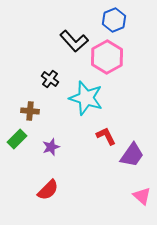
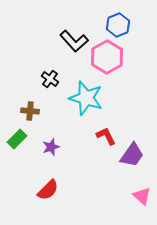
blue hexagon: moved 4 px right, 5 px down
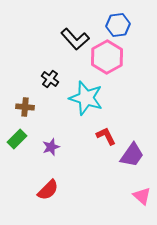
blue hexagon: rotated 15 degrees clockwise
black L-shape: moved 1 px right, 2 px up
brown cross: moved 5 px left, 4 px up
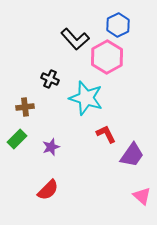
blue hexagon: rotated 20 degrees counterclockwise
black cross: rotated 12 degrees counterclockwise
brown cross: rotated 12 degrees counterclockwise
red L-shape: moved 2 px up
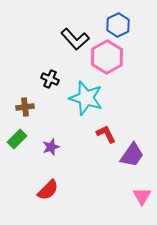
pink triangle: rotated 18 degrees clockwise
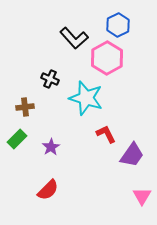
black L-shape: moved 1 px left, 1 px up
pink hexagon: moved 1 px down
purple star: rotated 12 degrees counterclockwise
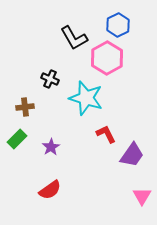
black L-shape: rotated 12 degrees clockwise
red semicircle: moved 2 px right; rotated 10 degrees clockwise
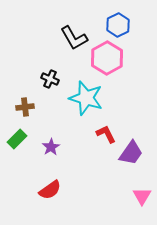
purple trapezoid: moved 1 px left, 2 px up
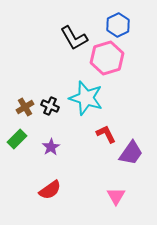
pink hexagon: rotated 12 degrees clockwise
black cross: moved 27 px down
brown cross: rotated 24 degrees counterclockwise
pink triangle: moved 26 px left
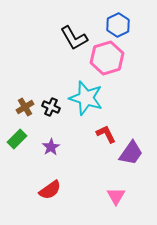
black cross: moved 1 px right, 1 px down
